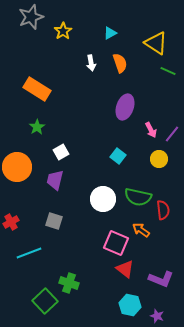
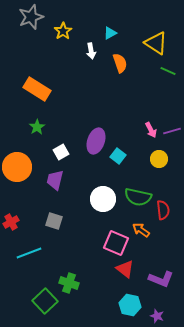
white arrow: moved 12 px up
purple ellipse: moved 29 px left, 34 px down
purple line: moved 3 px up; rotated 36 degrees clockwise
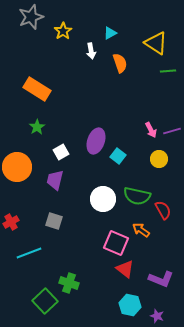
green line: rotated 28 degrees counterclockwise
green semicircle: moved 1 px left, 1 px up
red semicircle: rotated 24 degrees counterclockwise
